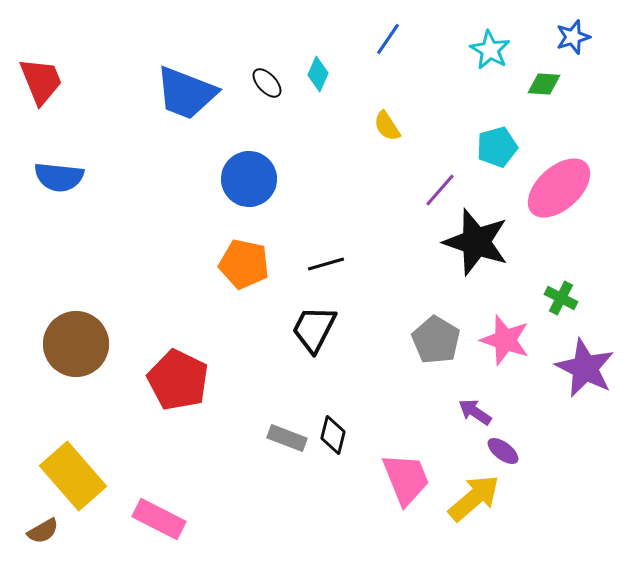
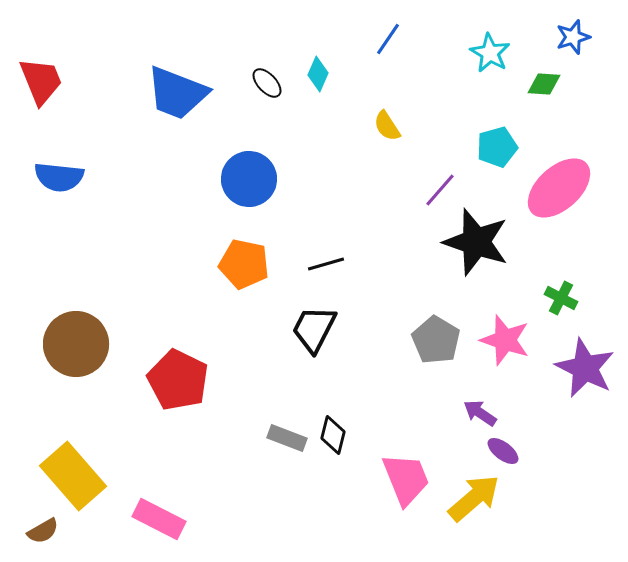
cyan star: moved 3 px down
blue trapezoid: moved 9 px left
purple arrow: moved 5 px right, 1 px down
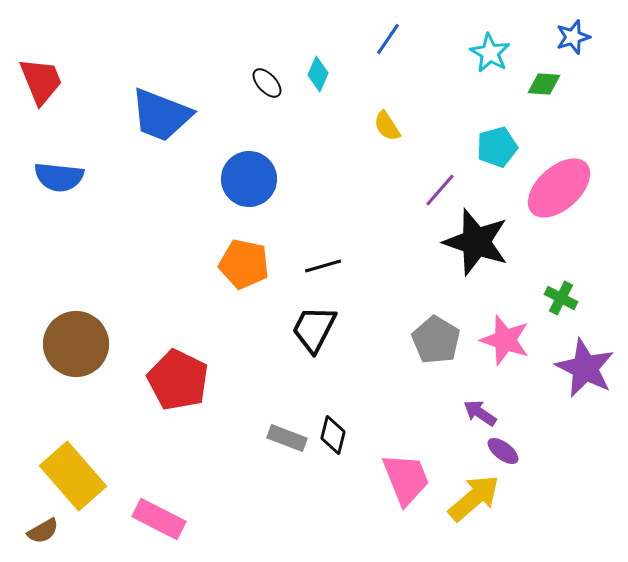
blue trapezoid: moved 16 px left, 22 px down
black line: moved 3 px left, 2 px down
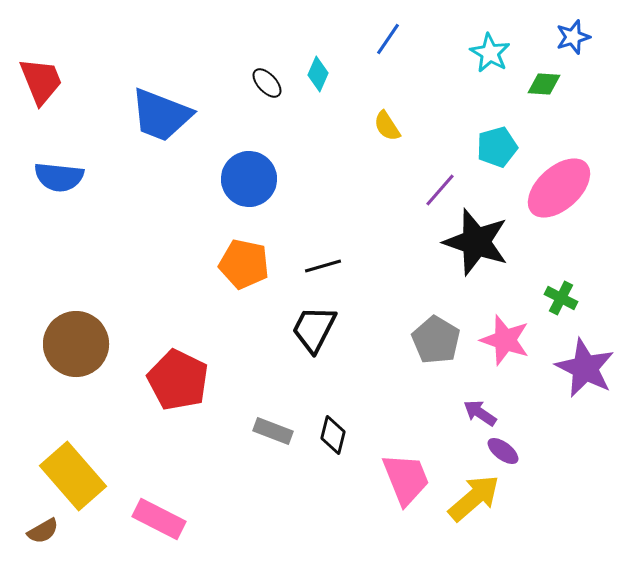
gray rectangle: moved 14 px left, 7 px up
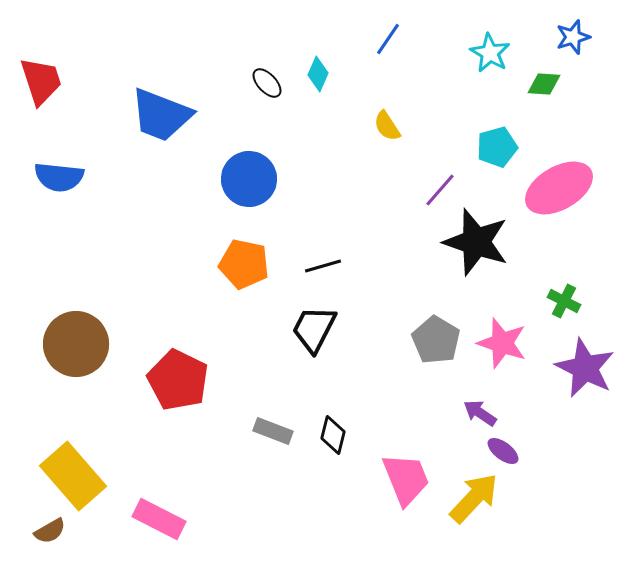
red trapezoid: rotated 4 degrees clockwise
pink ellipse: rotated 12 degrees clockwise
green cross: moved 3 px right, 3 px down
pink star: moved 3 px left, 3 px down
yellow arrow: rotated 6 degrees counterclockwise
brown semicircle: moved 7 px right
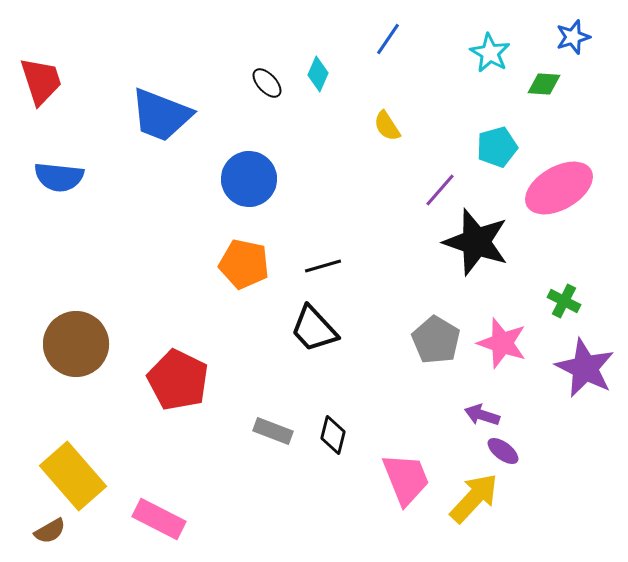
black trapezoid: rotated 70 degrees counterclockwise
purple arrow: moved 2 px right, 2 px down; rotated 16 degrees counterclockwise
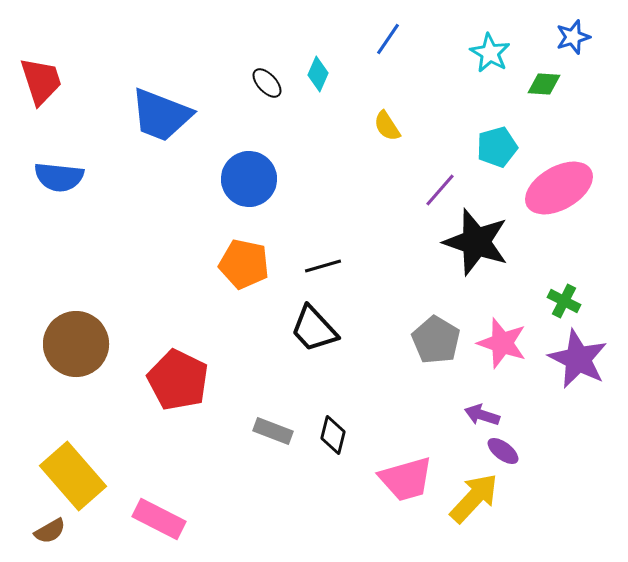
purple star: moved 7 px left, 9 px up
pink trapezoid: rotated 96 degrees clockwise
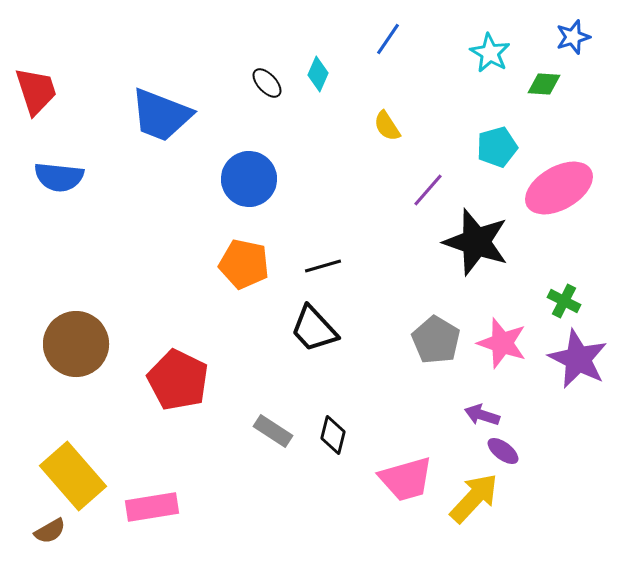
red trapezoid: moved 5 px left, 10 px down
purple line: moved 12 px left
gray rectangle: rotated 12 degrees clockwise
pink rectangle: moved 7 px left, 12 px up; rotated 36 degrees counterclockwise
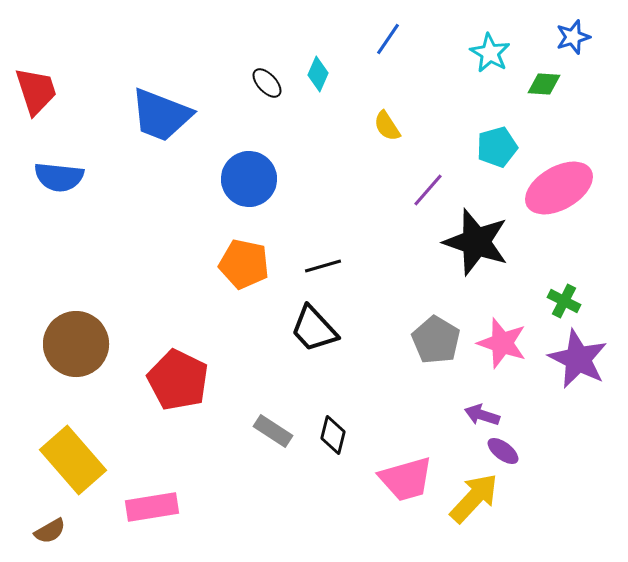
yellow rectangle: moved 16 px up
